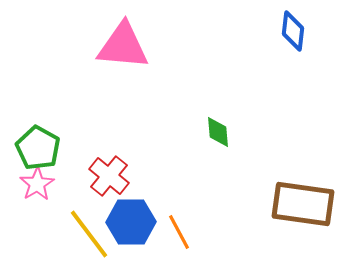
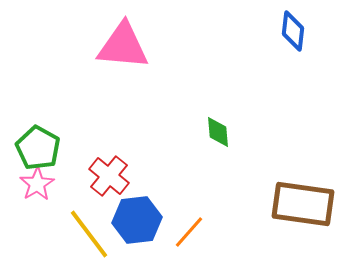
blue hexagon: moved 6 px right, 2 px up; rotated 6 degrees counterclockwise
orange line: moved 10 px right; rotated 69 degrees clockwise
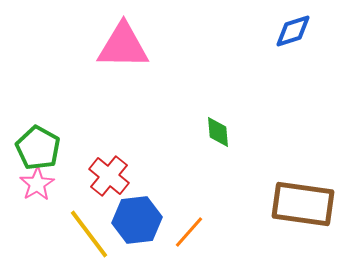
blue diamond: rotated 66 degrees clockwise
pink triangle: rotated 4 degrees counterclockwise
